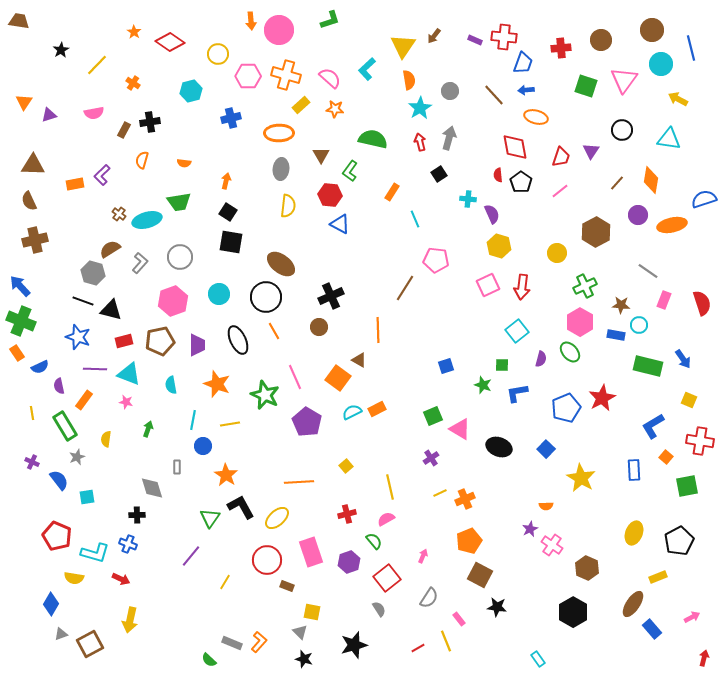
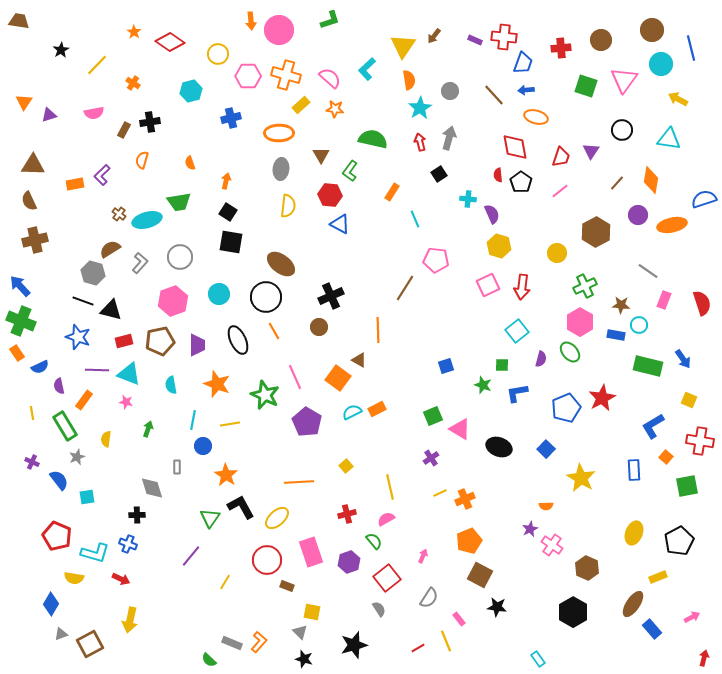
orange semicircle at (184, 163): moved 6 px right; rotated 64 degrees clockwise
purple line at (95, 369): moved 2 px right, 1 px down
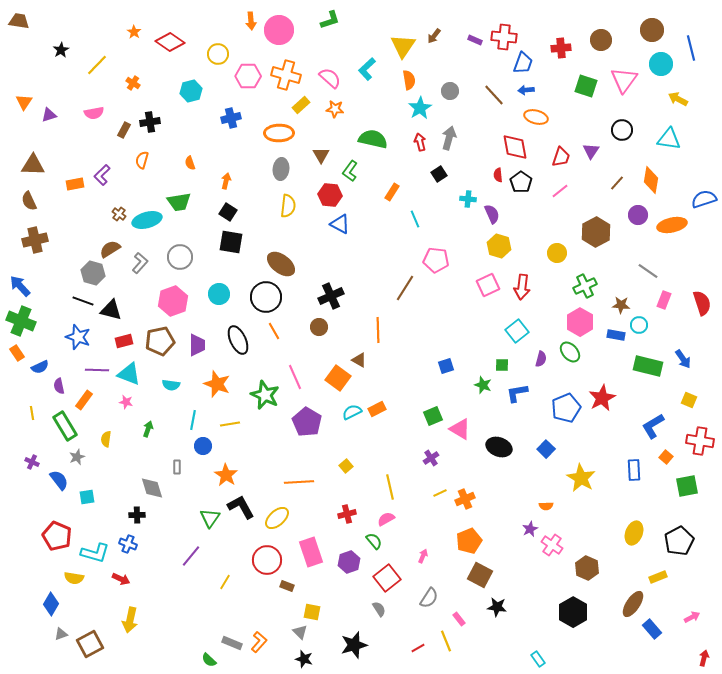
cyan semicircle at (171, 385): rotated 72 degrees counterclockwise
